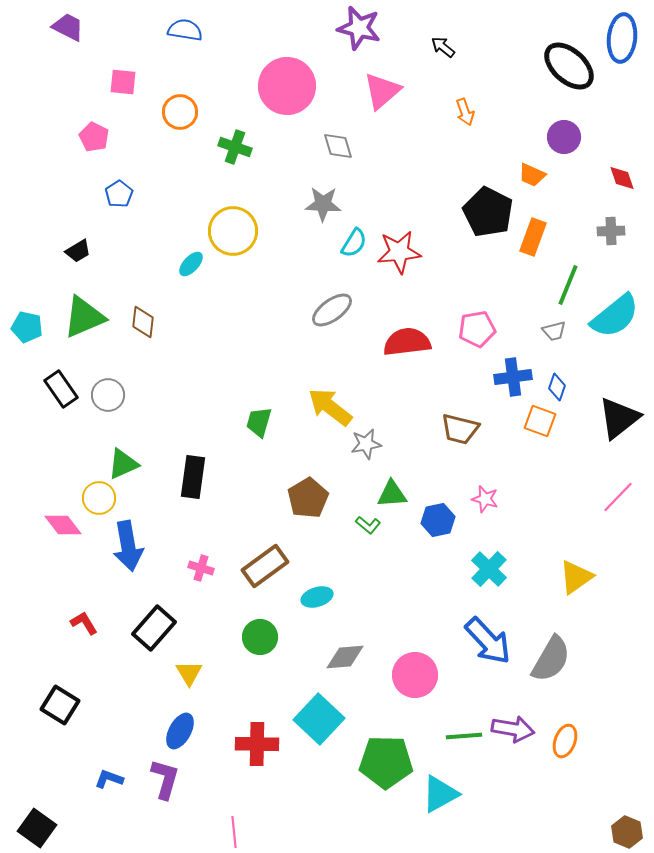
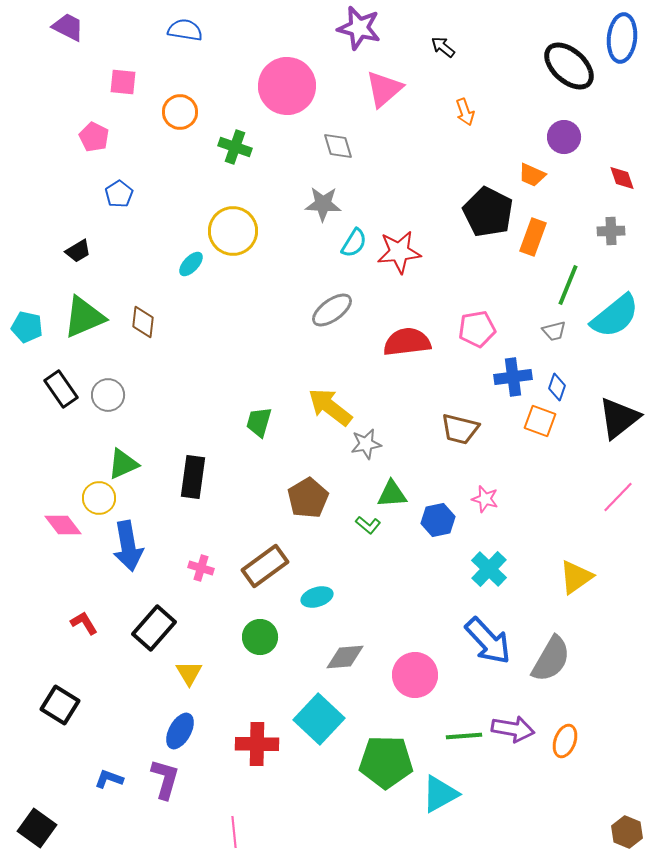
pink triangle at (382, 91): moved 2 px right, 2 px up
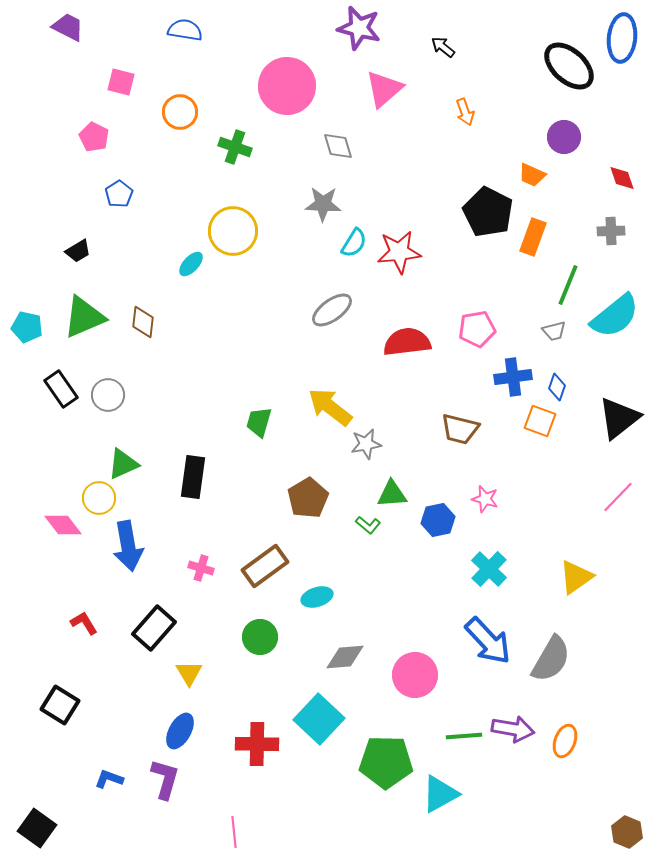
pink square at (123, 82): moved 2 px left; rotated 8 degrees clockwise
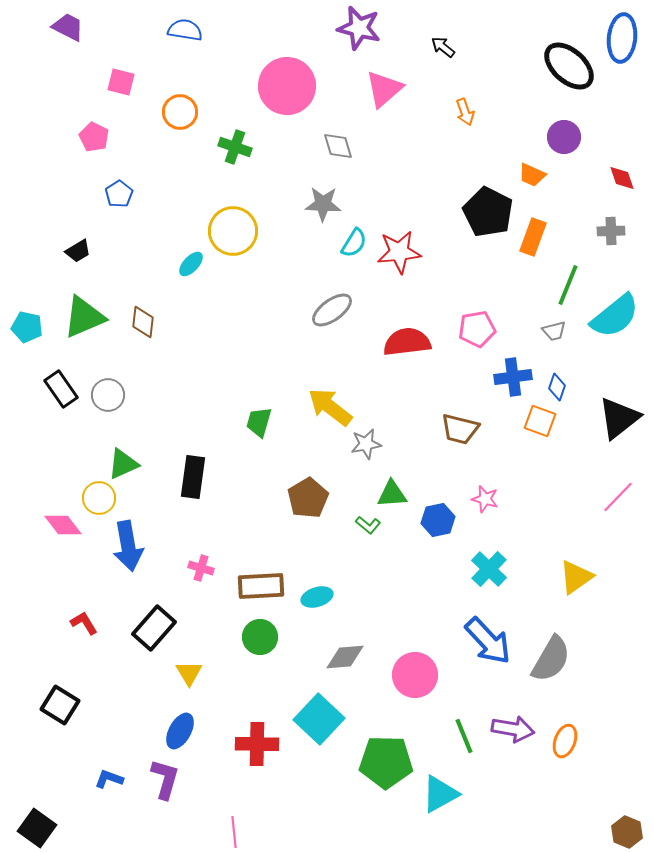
brown rectangle at (265, 566): moved 4 px left, 20 px down; rotated 33 degrees clockwise
green line at (464, 736): rotated 72 degrees clockwise
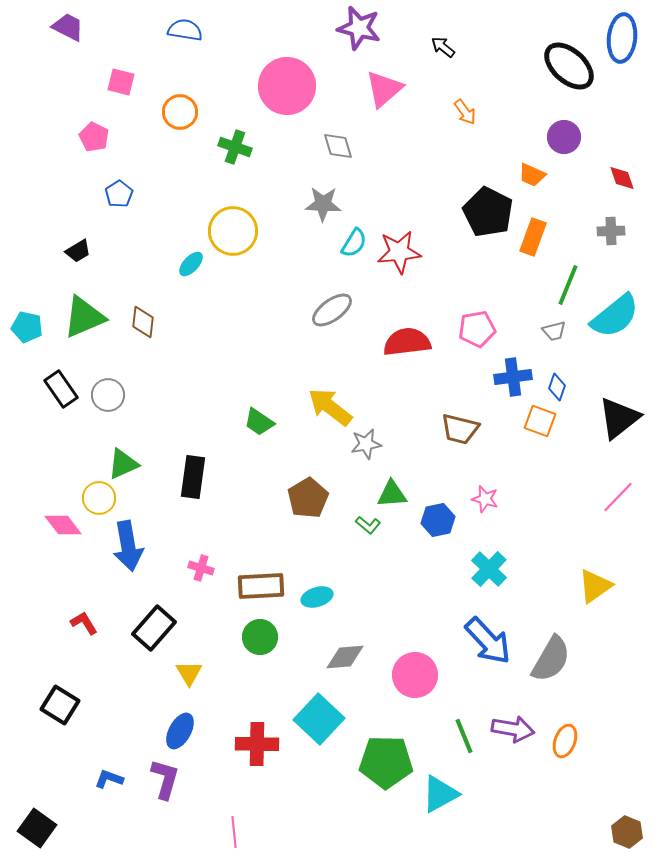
orange arrow at (465, 112): rotated 16 degrees counterclockwise
green trapezoid at (259, 422): rotated 72 degrees counterclockwise
yellow triangle at (576, 577): moved 19 px right, 9 px down
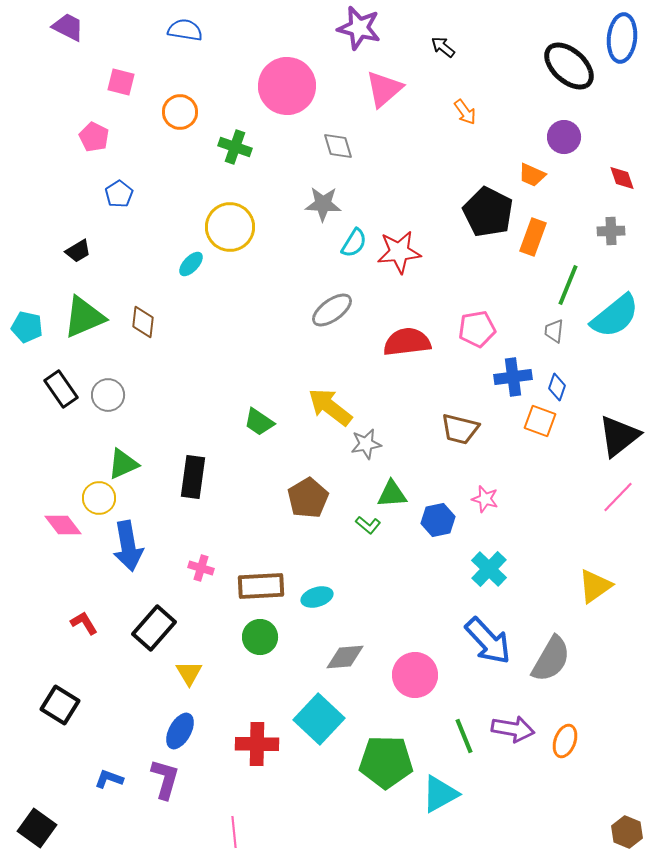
yellow circle at (233, 231): moved 3 px left, 4 px up
gray trapezoid at (554, 331): rotated 110 degrees clockwise
black triangle at (619, 418): moved 18 px down
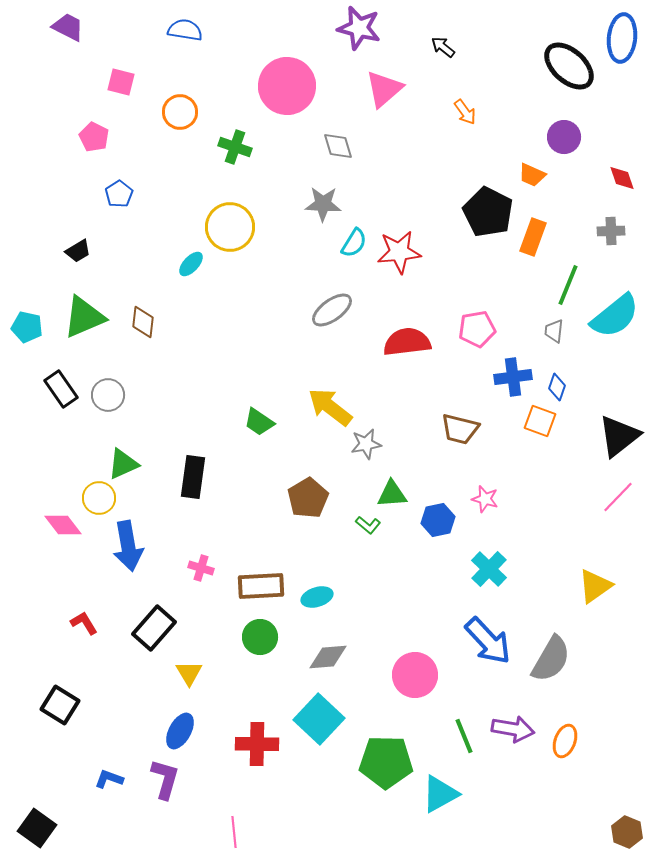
gray diamond at (345, 657): moved 17 px left
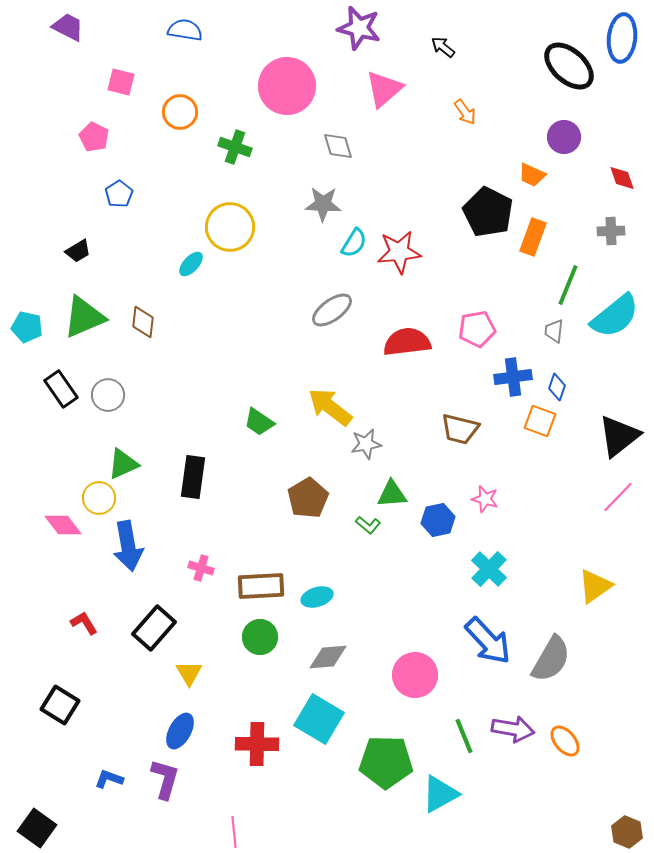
cyan square at (319, 719): rotated 12 degrees counterclockwise
orange ellipse at (565, 741): rotated 60 degrees counterclockwise
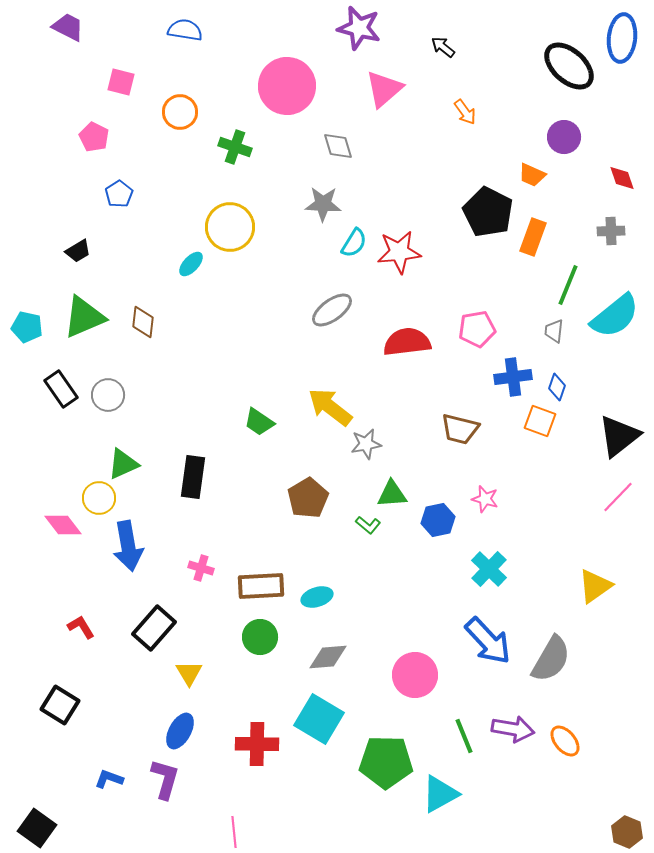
red L-shape at (84, 623): moved 3 px left, 4 px down
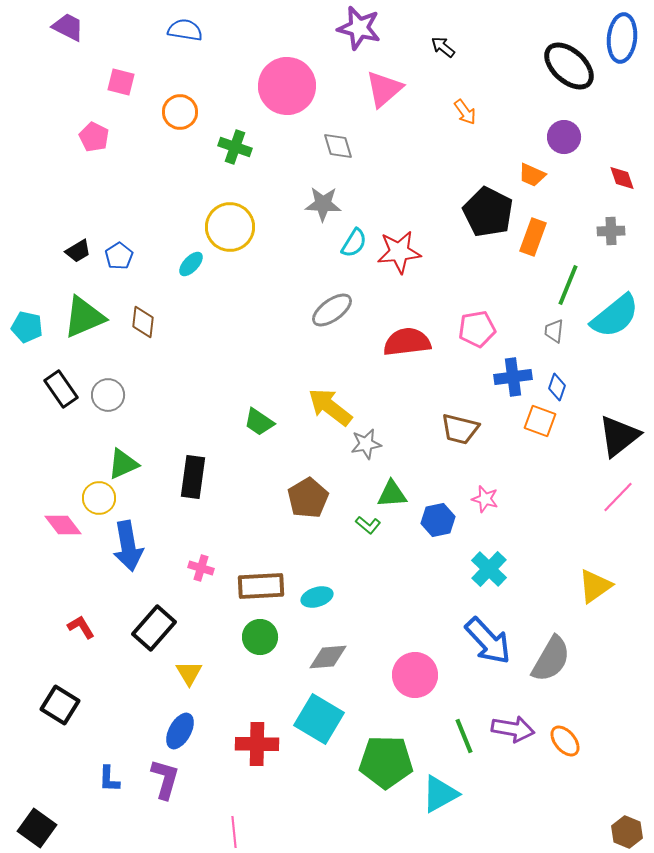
blue pentagon at (119, 194): moved 62 px down
blue L-shape at (109, 779): rotated 108 degrees counterclockwise
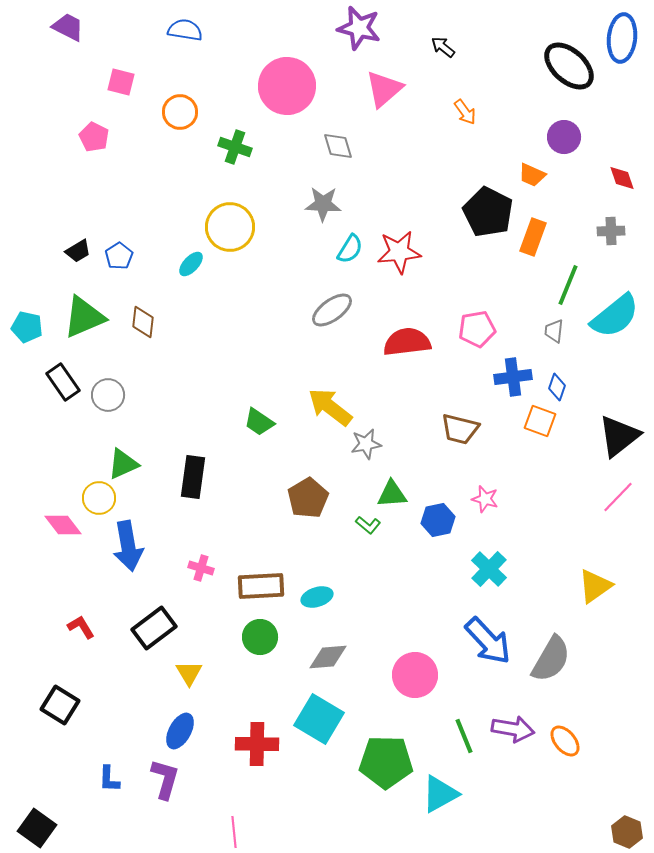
cyan semicircle at (354, 243): moved 4 px left, 6 px down
black rectangle at (61, 389): moved 2 px right, 7 px up
black rectangle at (154, 628): rotated 12 degrees clockwise
